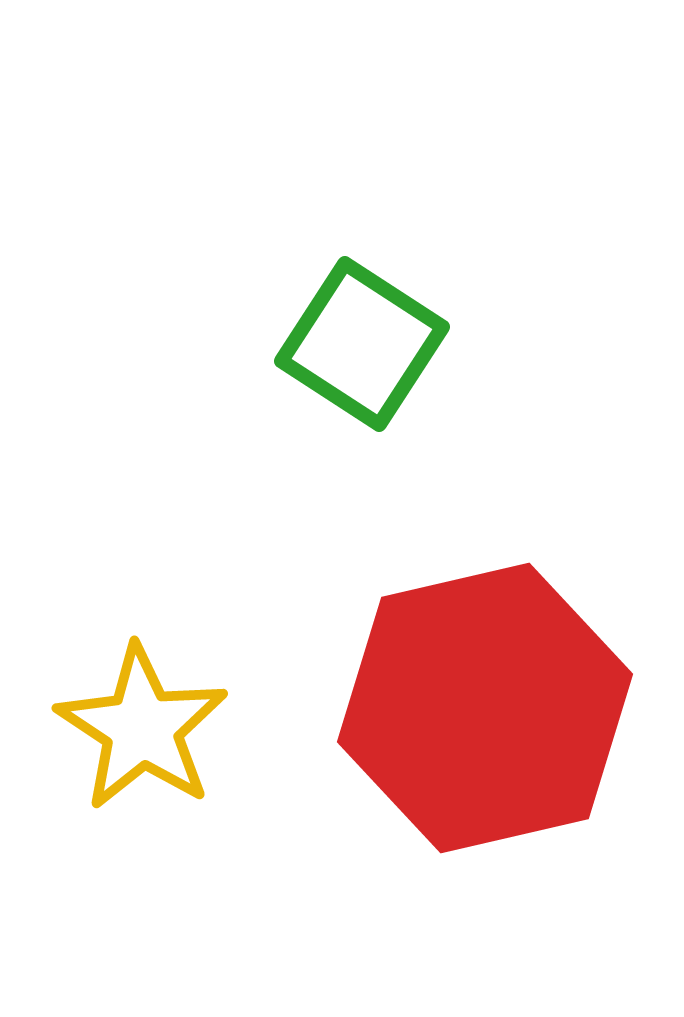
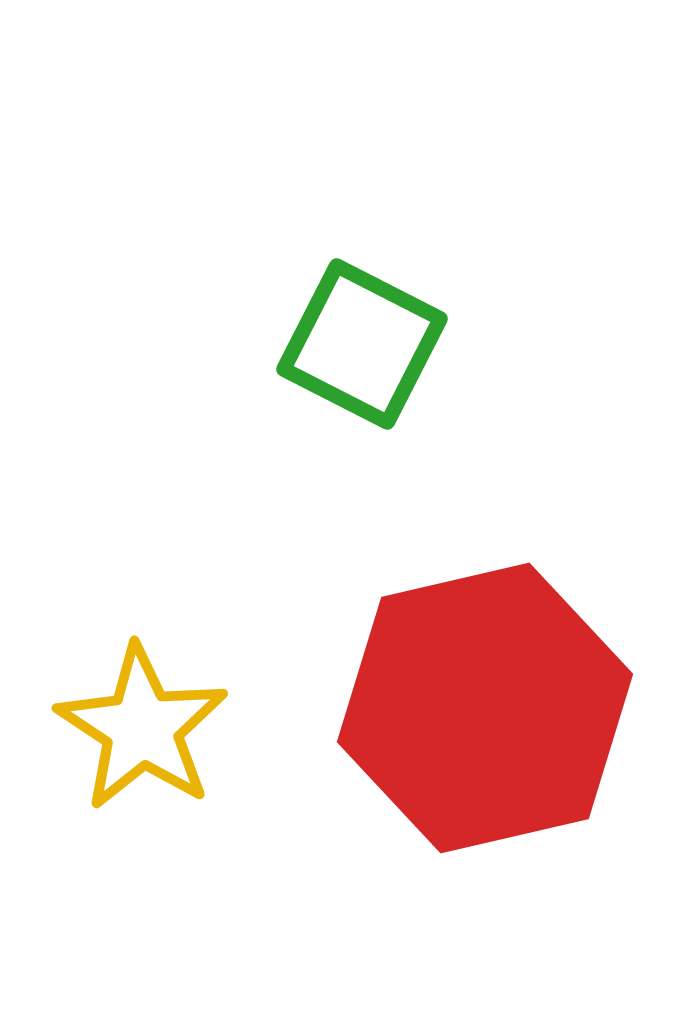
green square: rotated 6 degrees counterclockwise
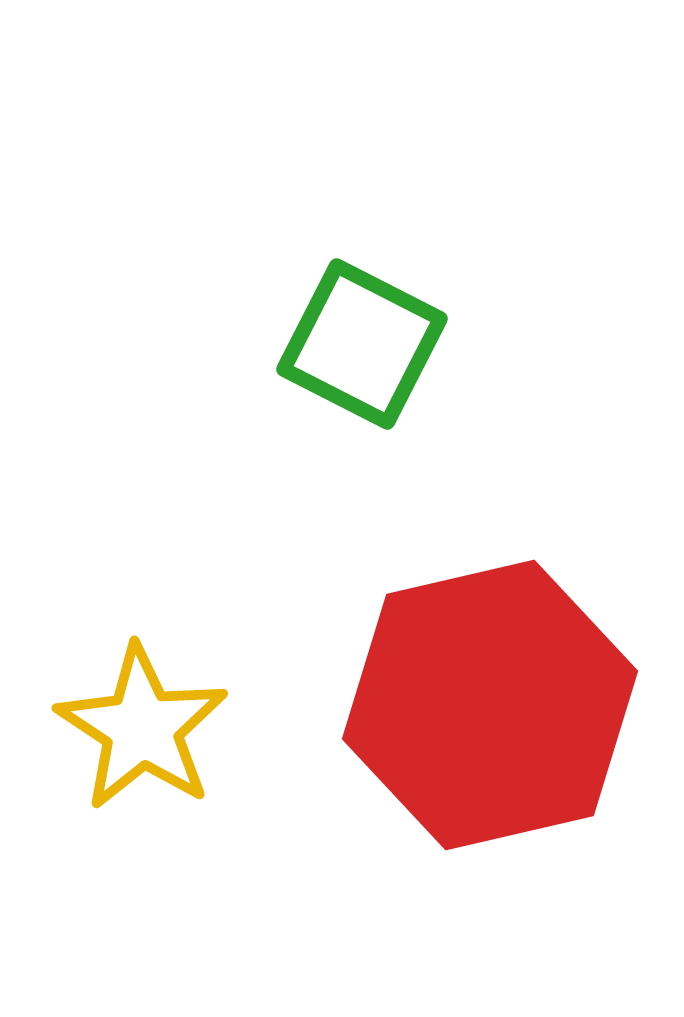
red hexagon: moved 5 px right, 3 px up
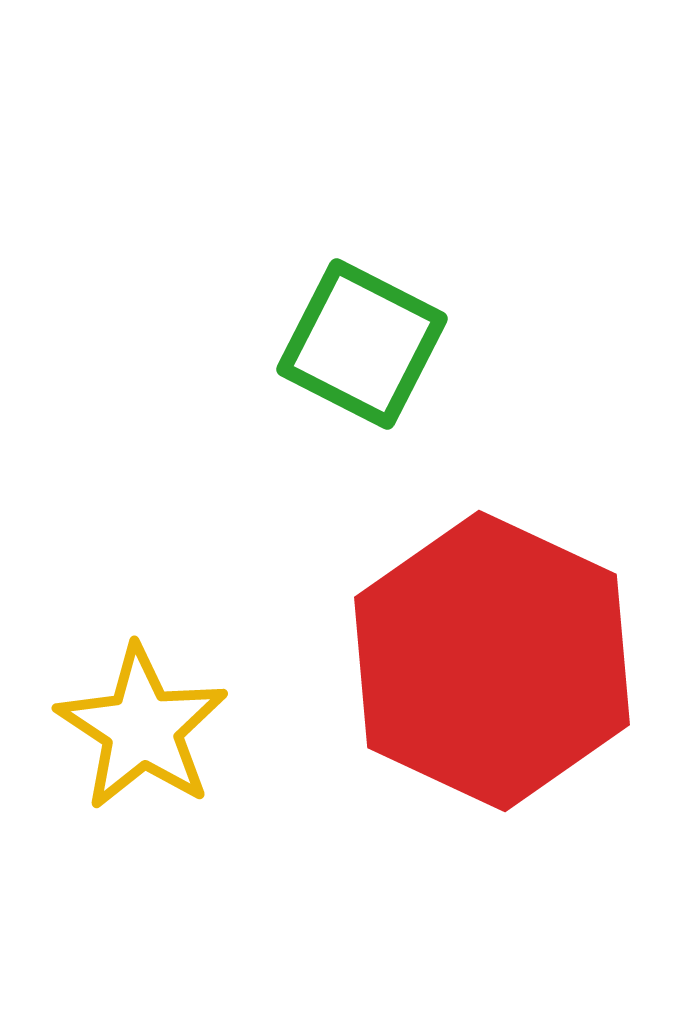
red hexagon: moved 2 px right, 44 px up; rotated 22 degrees counterclockwise
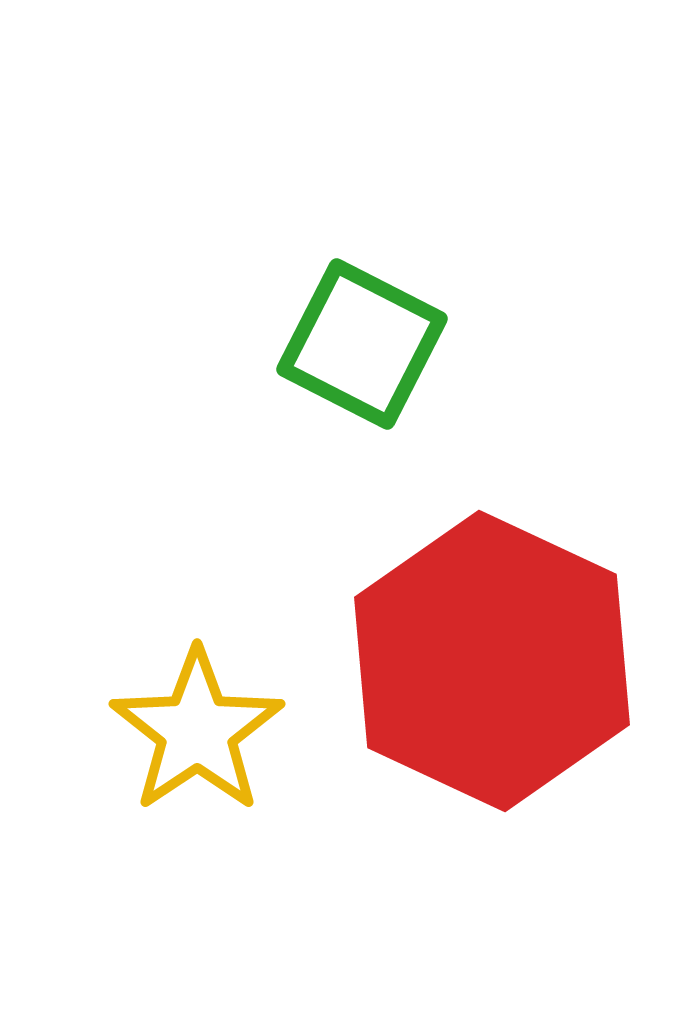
yellow star: moved 55 px right, 3 px down; rotated 5 degrees clockwise
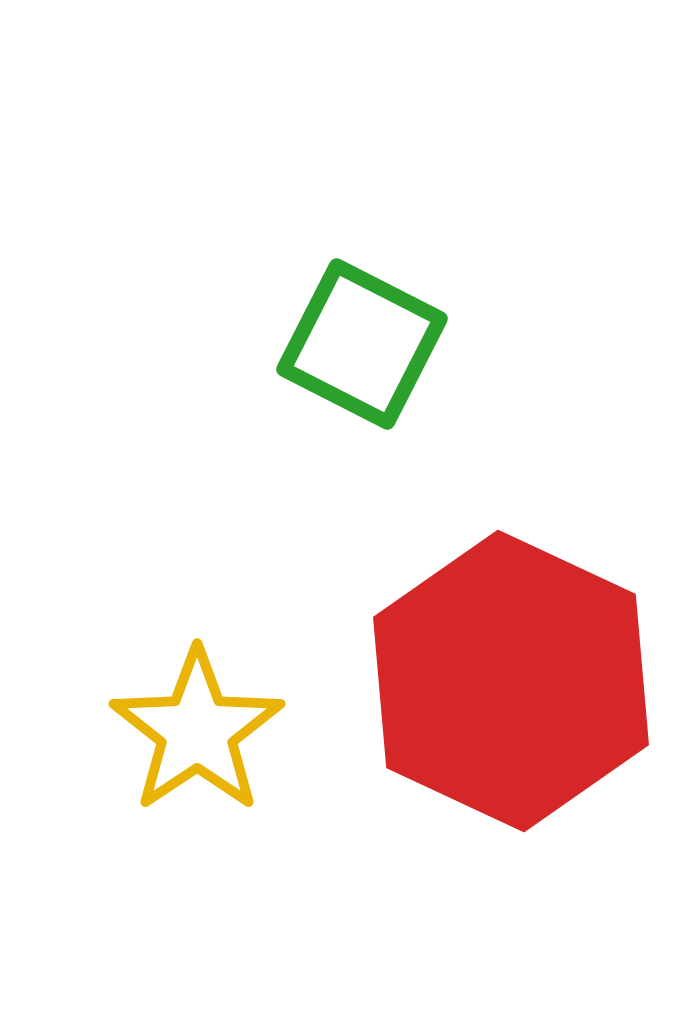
red hexagon: moved 19 px right, 20 px down
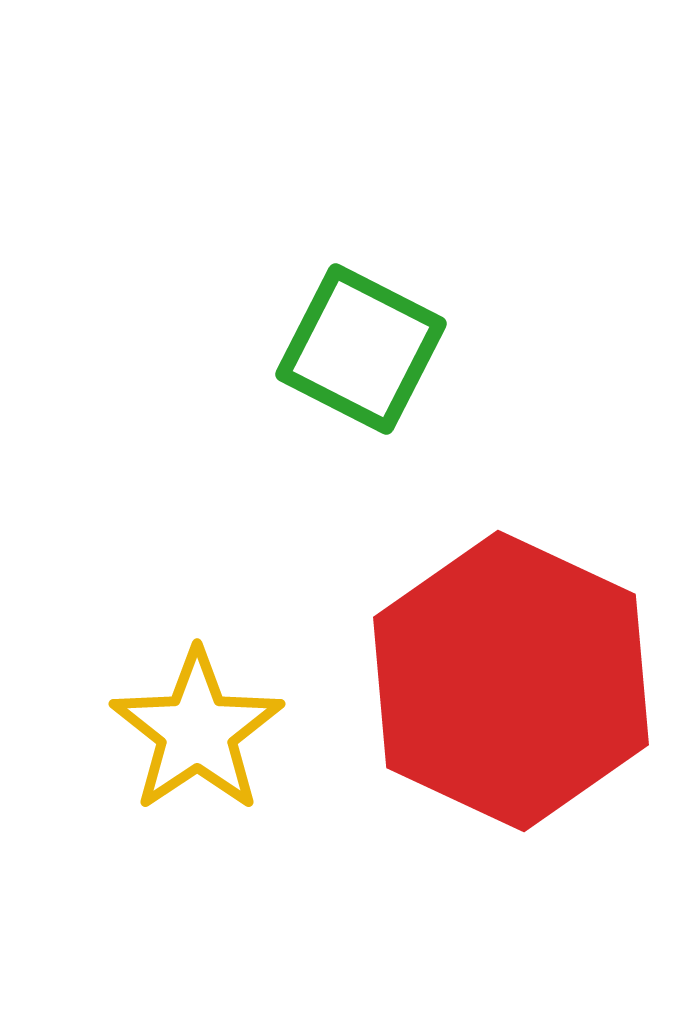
green square: moved 1 px left, 5 px down
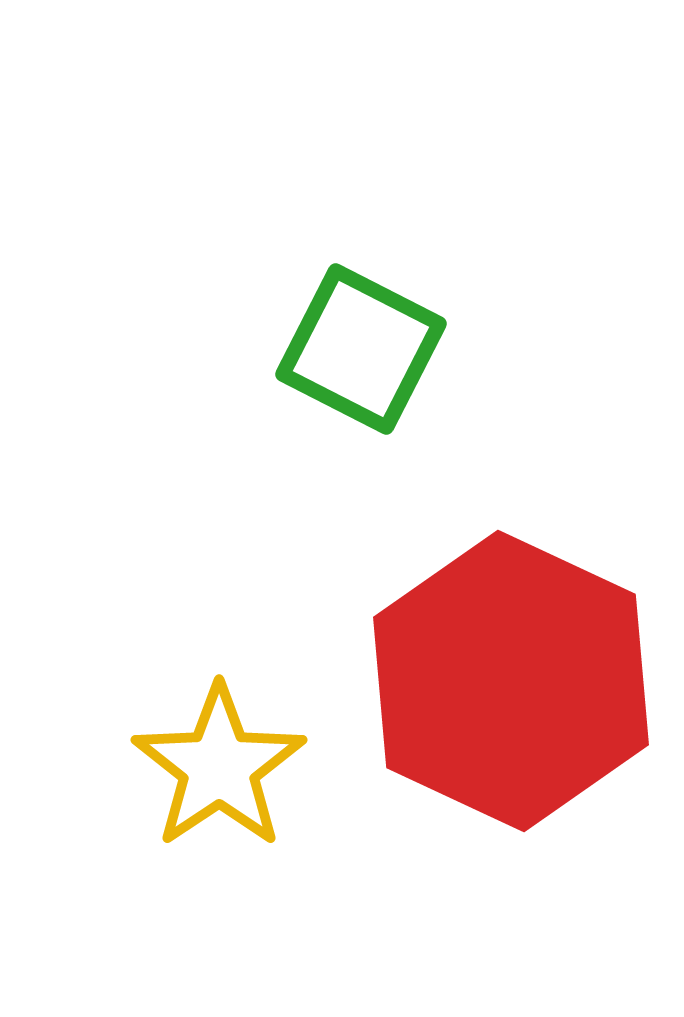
yellow star: moved 22 px right, 36 px down
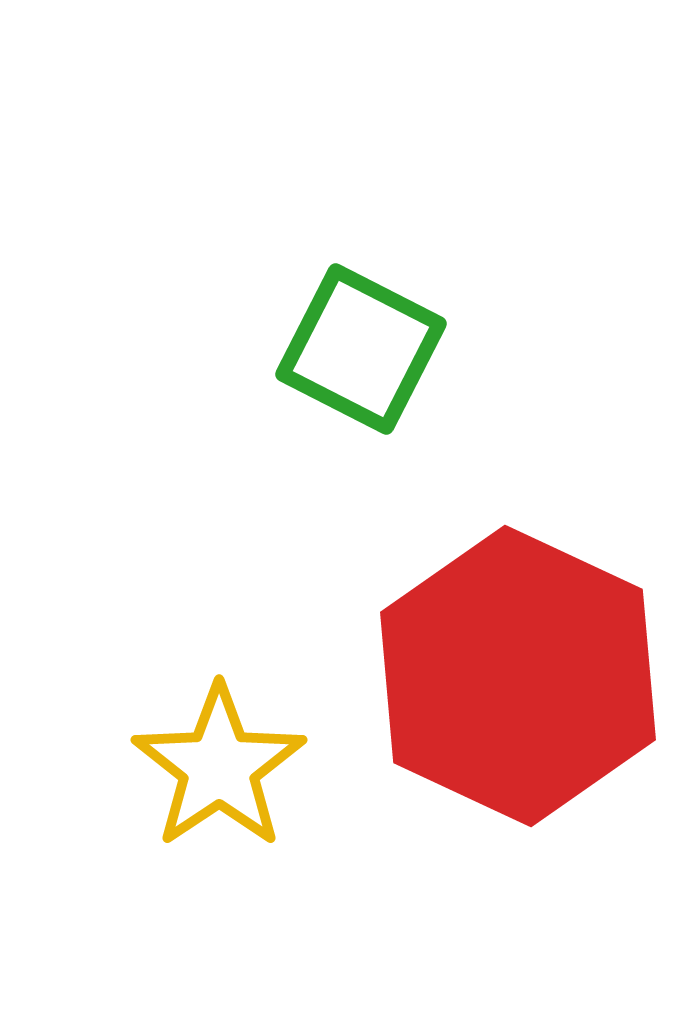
red hexagon: moved 7 px right, 5 px up
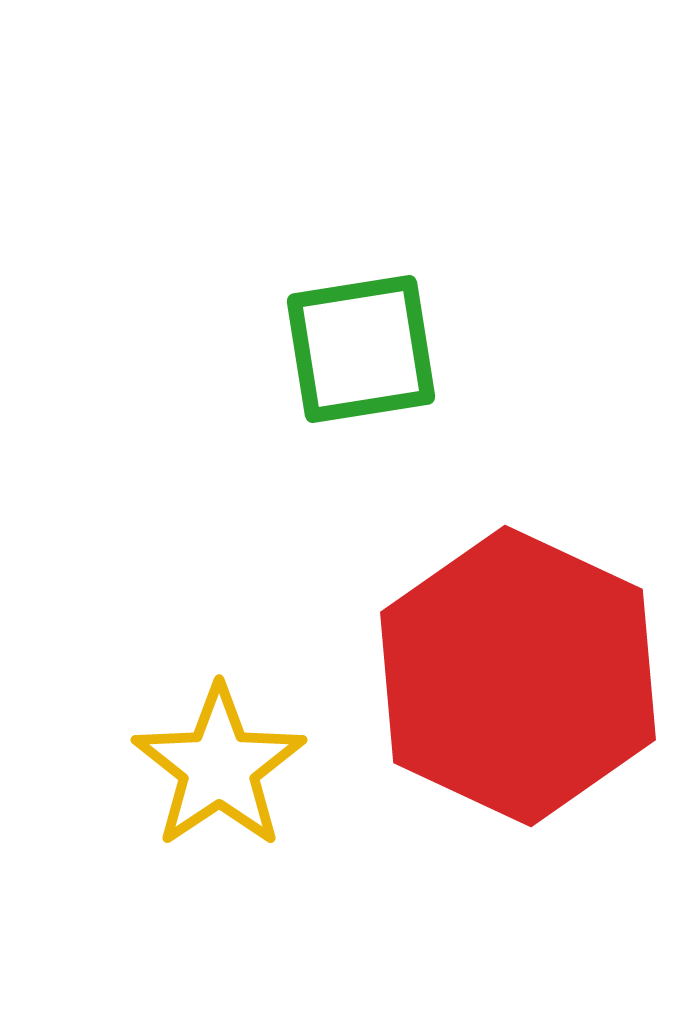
green square: rotated 36 degrees counterclockwise
